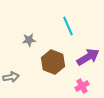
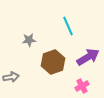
brown hexagon: rotated 20 degrees clockwise
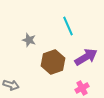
gray star: rotated 24 degrees clockwise
purple arrow: moved 2 px left
gray arrow: moved 8 px down; rotated 28 degrees clockwise
pink cross: moved 2 px down
